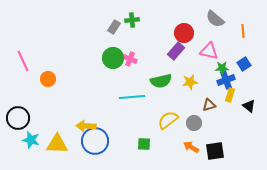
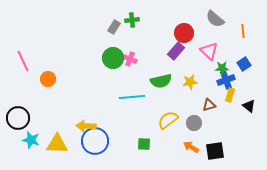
pink triangle: rotated 30 degrees clockwise
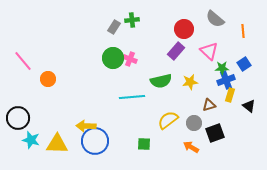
red circle: moved 4 px up
pink line: rotated 15 degrees counterclockwise
black square: moved 18 px up; rotated 12 degrees counterclockwise
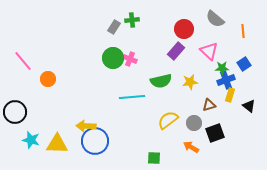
black circle: moved 3 px left, 6 px up
green square: moved 10 px right, 14 px down
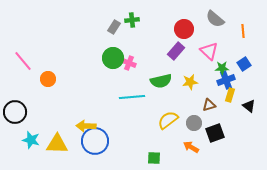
pink cross: moved 1 px left, 4 px down
